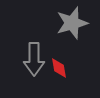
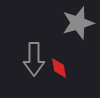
gray star: moved 6 px right
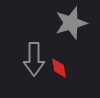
gray star: moved 7 px left
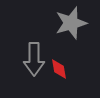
red diamond: moved 1 px down
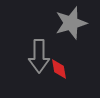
gray arrow: moved 5 px right, 3 px up
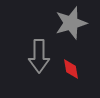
red diamond: moved 12 px right
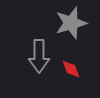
red diamond: rotated 10 degrees counterclockwise
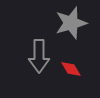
red diamond: rotated 10 degrees counterclockwise
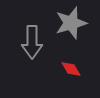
gray arrow: moved 7 px left, 14 px up
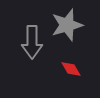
gray star: moved 4 px left, 2 px down
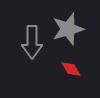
gray star: moved 1 px right, 4 px down
